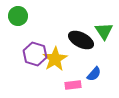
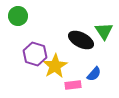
yellow star: moved 7 px down
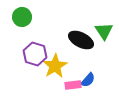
green circle: moved 4 px right, 1 px down
blue semicircle: moved 6 px left, 6 px down
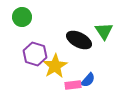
black ellipse: moved 2 px left
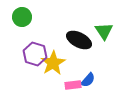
yellow star: moved 2 px left, 3 px up
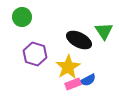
yellow star: moved 15 px right, 4 px down
blue semicircle: rotated 21 degrees clockwise
pink rectangle: moved 1 px up; rotated 14 degrees counterclockwise
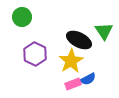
purple hexagon: rotated 10 degrees clockwise
yellow star: moved 3 px right, 6 px up
blue semicircle: moved 1 px up
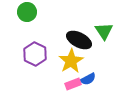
green circle: moved 5 px right, 5 px up
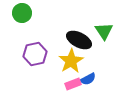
green circle: moved 5 px left, 1 px down
purple hexagon: rotated 20 degrees clockwise
